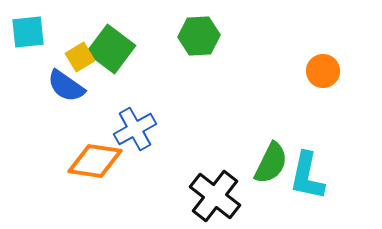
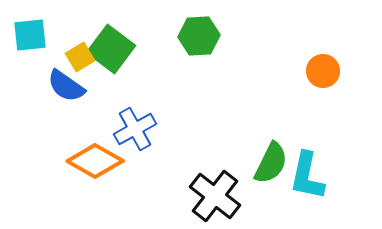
cyan square: moved 2 px right, 3 px down
orange diamond: rotated 22 degrees clockwise
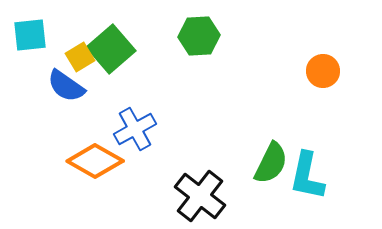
green square: rotated 12 degrees clockwise
black cross: moved 15 px left
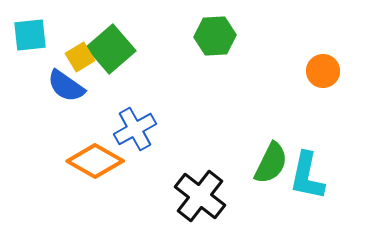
green hexagon: moved 16 px right
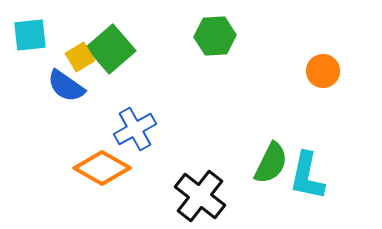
orange diamond: moved 7 px right, 7 px down
